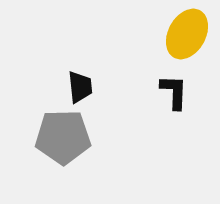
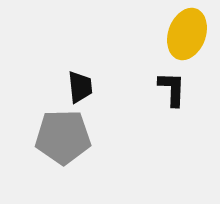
yellow ellipse: rotated 9 degrees counterclockwise
black L-shape: moved 2 px left, 3 px up
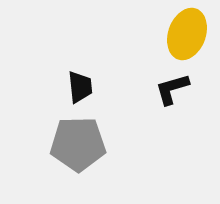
black L-shape: rotated 108 degrees counterclockwise
gray pentagon: moved 15 px right, 7 px down
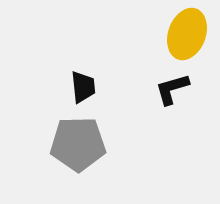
black trapezoid: moved 3 px right
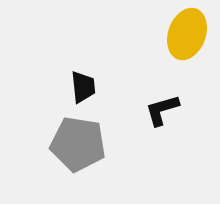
black L-shape: moved 10 px left, 21 px down
gray pentagon: rotated 10 degrees clockwise
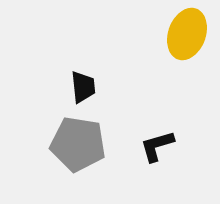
black L-shape: moved 5 px left, 36 px down
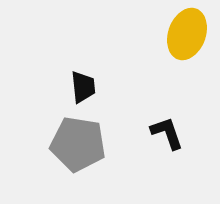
black L-shape: moved 10 px right, 13 px up; rotated 87 degrees clockwise
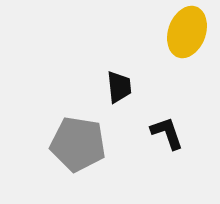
yellow ellipse: moved 2 px up
black trapezoid: moved 36 px right
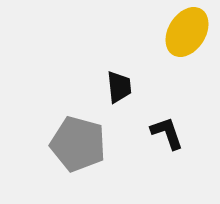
yellow ellipse: rotated 12 degrees clockwise
gray pentagon: rotated 6 degrees clockwise
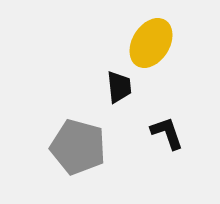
yellow ellipse: moved 36 px left, 11 px down
gray pentagon: moved 3 px down
